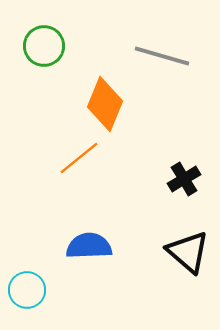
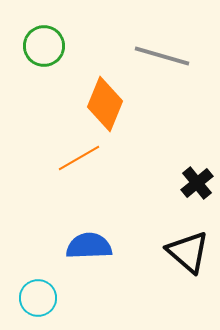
orange line: rotated 9 degrees clockwise
black cross: moved 13 px right, 4 px down; rotated 8 degrees counterclockwise
cyan circle: moved 11 px right, 8 px down
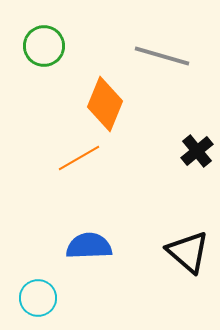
black cross: moved 32 px up
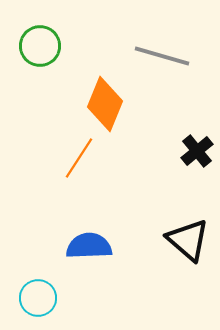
green circle: moved 4 px left
orange line: rotated 27 degrees counterclockwise
black triangle: moved 12 px up
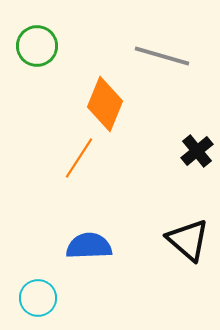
green circle: moved 3 px left
